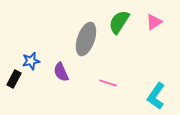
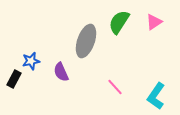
gray ellipse: moved 2 px down
pink line: moved 7 px right, 4 px down; rotated 30 degrees clockwise
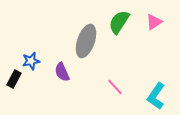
purple semicircle: moved 1 px right
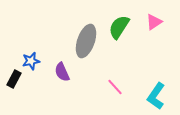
green semicircle: moved 5 px down
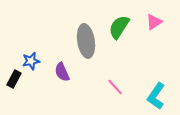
gray ellipse: rotated 28 degrees counterclockwise
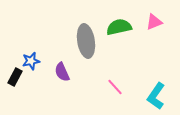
pink triangle: rotated 12 degrees clockwise
green semicircle: rotated 45 degrees clockwise
black rectangle: moved 1 px right, 2 px up
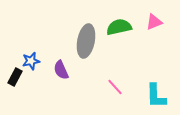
gray ellipse: rotated 20 degrees clockwise
purple semicircle: moved 1 px left, 2 px up
cyan L-shape: rotated 36 degrees counterclockwise
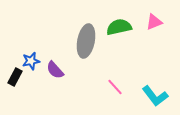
purple semicircle: moved 6 px left; rotated 18 degrees counterclockwise
cyan L-shape: moved 1 px left; rotated 36 degrees counterclockwise
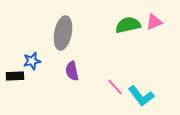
green semicircle: moved 9 px right, 2 px up
gray ellipse: moved 23 px left, 8 px up
blue star: moved 1 px right
purple semicircle: moved 17 px right, 1 px down; rotated 30 degrees clockwise
black rectangle: moved 1 px up; rotated 60 degrees clockwise
cyan L-shape: moved 14 px left
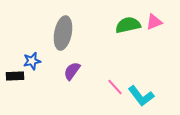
purple semicircle: rotated 48 degrees clockwise
